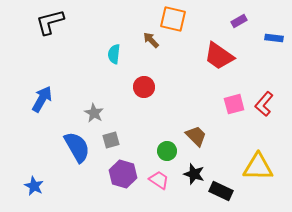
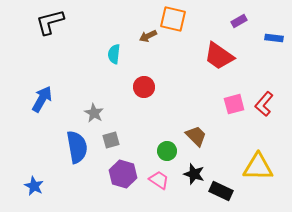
brown arrow: moved 3 px left, 4 px up; rotated 72 degrees counterclockwise
blue semicircle: rotated 20 degrees clockwise
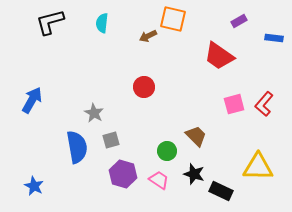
cyan semicircle: moved 12 px left, 31 px up
blue arrow: moved 10 px left, 1 px down
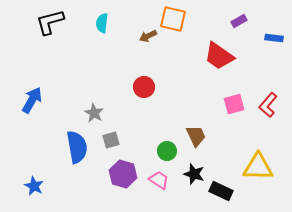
red L-shape: moved 4 px right, 1 px down
brown trapezoid: rotated 20 degrees clockwise
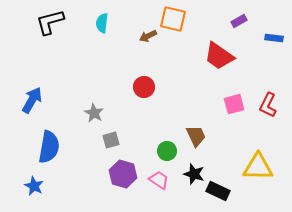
red L-shape: rotated 15 degrees counterclockwise
blue semicircle: moved 28 px left; rotated 20 degrees clockwise
black rectangle: moved 3 px left
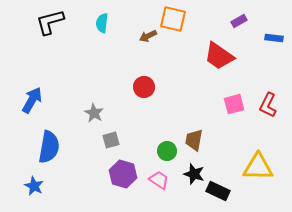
brown trapezoid: moved 2 px left, 4 px down; rotated 145 degrees counterclockwise
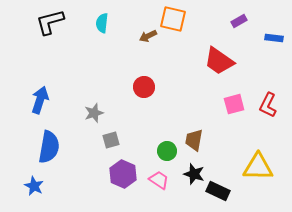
red trapezoid: moved 5 px down
blue arrow: moved 8 px right; rotated 12 degrees counterclockwise
gray star: rotated 24 degrees clockwise
purple hexagon: rotated 8 degrees clockwise
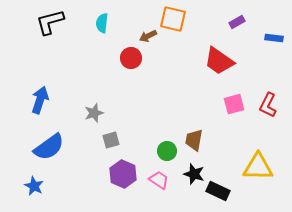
purple rectangle: moved 2 px left, 1 px down
red circle: moved 13 px left, 29 px up
blue semicircle: rotated 44 degrees clockwise
